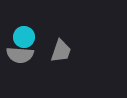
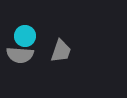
cyan circle: moved 1 px right, 1 px up
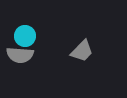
gray trapezoid: moved 21 px right; rotated 25 degrees clockwise
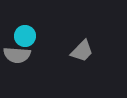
gray semicircle: moved 3 px left
